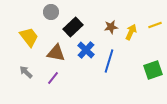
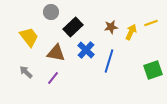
yellow line: moved 4 px left, 2 px up
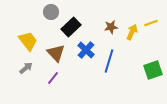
black rectangle: moved 2 px left
yellow arrow: moved 1 px right
yellow trapezoid: moved 1 px left, 4 px down
brown triangle: rotated 36 degrees clockwise
gray arrow: moved 4 px up; rotated 96 degrees clockwise
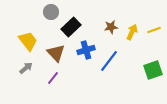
yellow line: moved 3 px right, 7 px down
blue cross: rotated 30 degrees clockwise
blue line: rotated 20 degrees clockwise
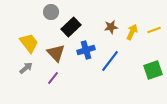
yellow trapezoid: moved 1 px right, 2 px down
blue line: moved 1 px right
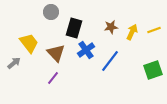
black rectangle: moved 3 px right, 1 px down; rotated 30 degrees counterclockwise
blue cross: rotated 18 degrees counterclockwise
gray arrow: moved 12 px left, 5 px up
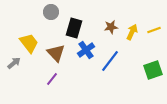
purple line: moved 1 px left, 1 px down
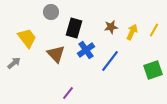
yellow line: rotated 40 degrees counterclockwise
yellow trapezoid: moved 2 px left, 5 px up
brown triangle: moved 1 px down
purple line: moved 16 px right, 14 px down
